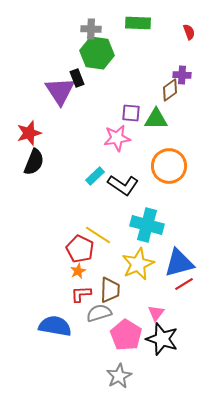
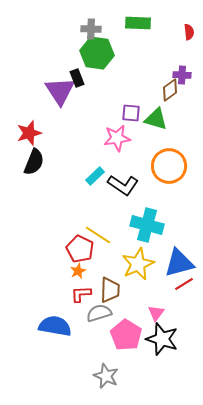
red semicircle: rotated 14 degrees clockwise
green triangle: rotated 15 degrees clockwise
gray star: moved 13 px left; rotated 20 degrees counterclockwise
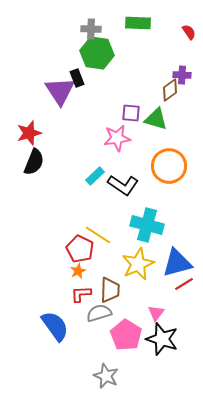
red semicircle: rotated 28 degrees counterclockwise
blue triangle: moved 2 px left
blue semicircle: rotated 44 degrees clockwise
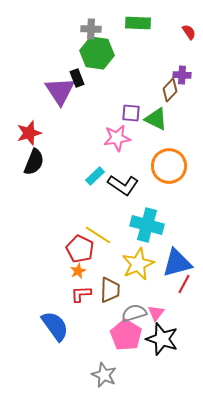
brown diamond: rotated 10 degrees counterclockwise
green triangle: rotated 10 degrees clockwise
red line: rotated 30 degrees counterclockwise
gray semicircle: moved 35 px right
gray star: moved 2 px left, 1 px up
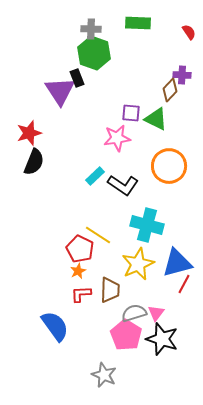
green hexagon: moved 3 px left; rotated 12 degrees clockwise
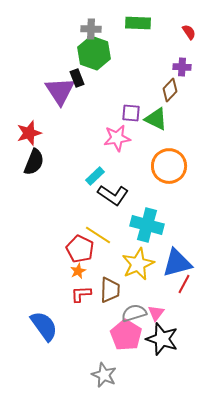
purple cross: moved 8 px up
black L-shape: moved 10 px left, 10 px down
blue semicircle: moved 11 px left
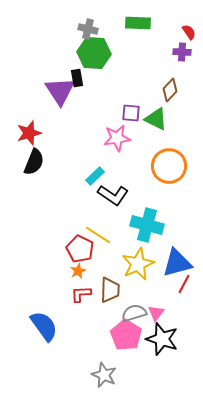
gray cross: moved 3 px left; rotated 12 degrees clockwise
green hexagon: rotated 16 degrees counterclockwise
purple cross: moved 15 px up
black rectangle: rotated 12 degrees clockwise
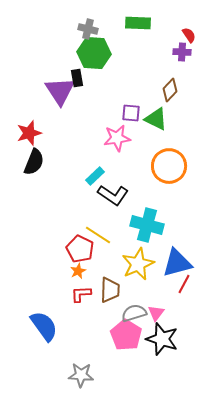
red semicircle: moved 3 px down
gray star: moved 23 px left; rotated 20 degrees counterclockwise
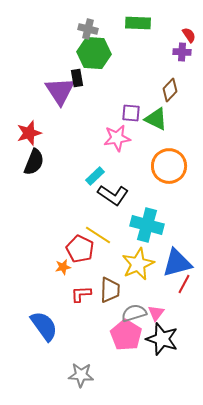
orange star: moved 15 px left, 4 px up; rotated 14 degrees clockwise
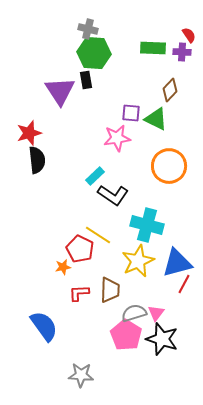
green rectangle: moved 15 px right, 25 px down
black rectangle: moved 9 px right, 2 px down
black semicircle: moved 3 px right, 2 px up; rotated 28 degrees counterclockwise
yellow star: moved 3 px up
red L-shape: moved 2 px left, 1 px up
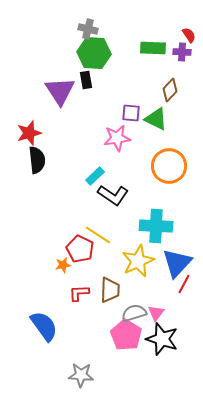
cyan cross: moved 9 px right, 1 px down; rotated 12 degrees counterclockwise
blue triangle: rotated 32 degrees counterclockwise
orange star: moved 2 px up
